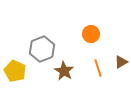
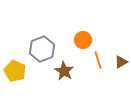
orange circle: moved 8 px left, 6 px down
orange line: moved 8 px up
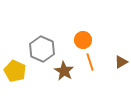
gray hexagon: rotated 15 degrees counterclockwise
orange line: moved 8 px left, 2 px down
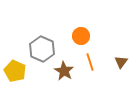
orange circle: moved 2 px left, 4 px up
brown triangle: rotated 24 degrees counterclockwise
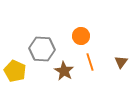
gray hexagon: rotated 20 degrees counterclockwise
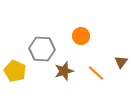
orange line: moved 6 px right, 11 px down; rotated 30 degrees counterclockwise
brown star: rotated 24 degrees clockwise
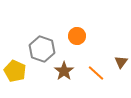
orange circle: moved 4 px left
gray hexagon: rotated 15 degrees clockwise
brown star: rotated 18 degrees counterclockwise
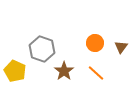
orange circle: moved 18 px right, 7 px down
brown triangle: moved 15 px up
